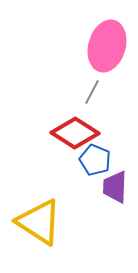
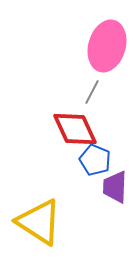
red diamond: moved 4 px up; rotated 33 degrees clockwise
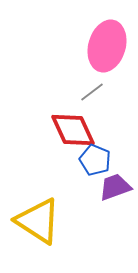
gray line: rotated 25 degrees clockwise
red diamond: moved 2 px left, 1 px down
purple trapezoid: rotated 68 degrees clockwise
yellow triangle: moved 1 px left, 1 px up
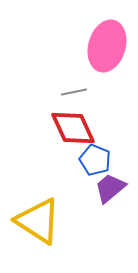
gray line: moved 18 px left; rotated 25 degrees clockwise
red diamond: moved 2 px up
purple trapezoid: moved 5 px left, 1 px down; rotated 20 degrees counterclockwise
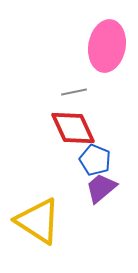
pink ellipse: rotated 6 degrees counterclockwise
purple trapezoid: moved 9 px left
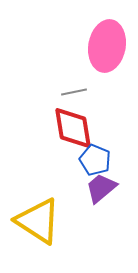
red diamond: rotated 15 degrees clockwise
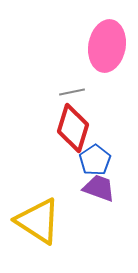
gray line: moved 2 px left
red diamond: rotated 27 degrees clockwise
blue pentagon: rotated 16 degrees clockwise
purple trapezoid: moved 2 px left; rotated 60 degrees clockwise
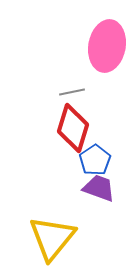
yellow triangle: moved 14 px right, 17 px down; rotated 36 degrees clockwise
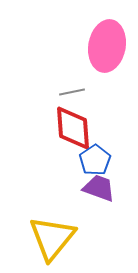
red diamond: rotated 21 degrees counterclockwise
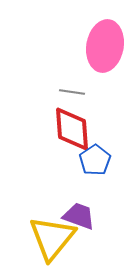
pink ellipse: moved 2 px left
gray line: rotated 20 degrees clockwise
red diamond: moved 1 px left, 1 px down
purple trapezoid: moved 20 px left, 28 px down
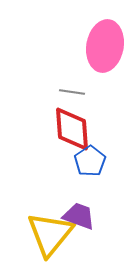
blue pentagon: moved 5 px left, 1 px down
yellow triangle: moved 2 px left, 4 px up
